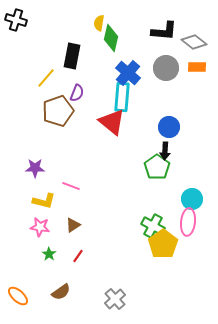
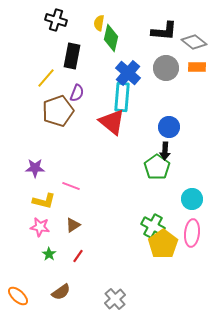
black cross: moved 40 px right
pink ellipse: moved 4 px right, 11 px down
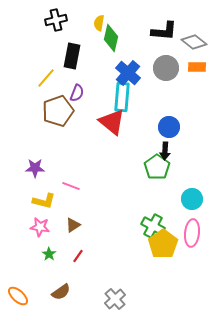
black cross: rotated 30 degrees counterclockwise
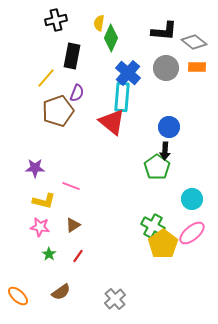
green diamond: rotated 12 degrees clockwise
pink ellipse: rotated 44 degrees clockwise
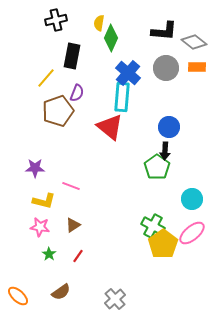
red triangle: moved 2 px left, 5 px down
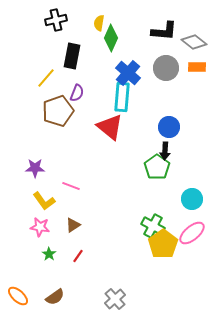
yellow L-shape: rotated 40 degrees clockwise
brown semicircle: moved 6 px left, 5 px down
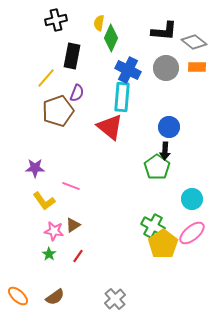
blue cross: moved 3 px up; rotated 15 degrees counterclockwise
pink star: moved 14 px right, 4 px down
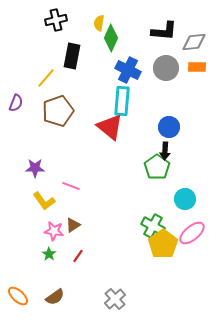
gray diamond: rotated 45 degrees counterclockwise
purple semicircle: moved 61 px left, 10 px down
cyan rectangle: moved 4 px down
cyan circle: moved 7 px left
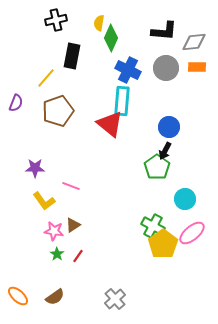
red triangle: moved 3 px up
black arrow: rotated 24 degrees clockwise
green star: moved 8 px right
